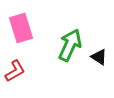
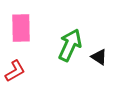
pink rectangle: rotated 16 degrees clockwise
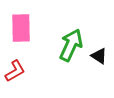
green arrow: moved 1 px right
black triangle: moved 1 px up
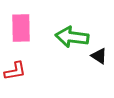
green arrow: moved 1 px right, 8 px up; rotated 108 degrees counterclockwise
red L-shape: rotated 20 degrees clockwise
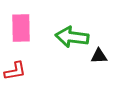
black triangle: rotated 36 degrees counterclockwise
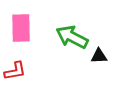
green arrow: rotated 20 degrees clockwise
